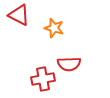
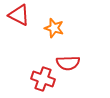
red semicircle: moved 1 px left, 1 px up
red cross: rotated 30 degrees clockwise
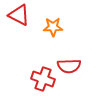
orange star: moved 1 px left, 1 px up; rotated 18 degrees counterclockwise
red semicircle: moved 1 px right, 3 px down
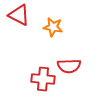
orange star: rotated 12 degrees clockwise
red cross: rotated 15 degrees counterclockwise
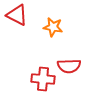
red triangle: moved 2 px left
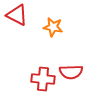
red semicircle: moved 2 px right, 6 px down
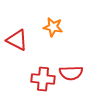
red triangle: moved 25 px down
red semicircle: moved 1 px down
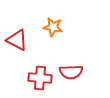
red semicircle: moved 1 px up
red cross: moved 3 px left, 1 px up
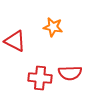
red triangle: moved 2 px left, 1 px down
red semicircle: moved 1 px left, 1 px down
